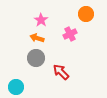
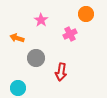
orange arrow: moved 20 px left
red arrow: rotated 126 degrees counterclockwise
cyan circle: moved 2 px right, 1 px down
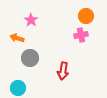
orange circle: moved 2 px down
pink star: moved 10 px left
pink cross: moved 11 px right, 1 px down; rotated 16 degrees clockwise
gray circle: moved 6 px left
red arrow: moved 2 px right, 1 px up
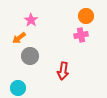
orange arrow: moved 2 px right; rotated 56 degrees counterclockwise
gray circle: moved 2 px up
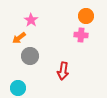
pink cross: rotated 16 degrees clockwise
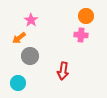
cyan circle: moved 5 px up
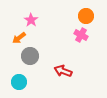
pink cross: rotated 24 degrees clockwise
red arrow: rotated 102 degrees clockwise
cyan circle: moved 1 px right, 1 px up
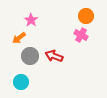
red arrow: moved 9 px left, 15 px up
cyan circle: moved 2 px right
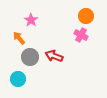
orange arrow: rotated 88 degrees clockwise
gray circle: moved 1 px down
cyan circle: moved 3 px left, 3 px up
